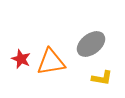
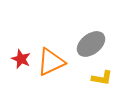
orange triangle: rotated 16 degrees counterclockwise
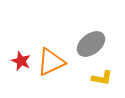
red star: moved 2 px down
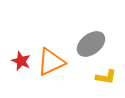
yellow L-shape: moved 4 px right, 1 px up
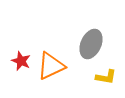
gray ellipse: rotated 28 degrees counterclockwise
orange triangle: moved 4 px down
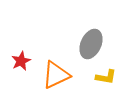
red star: rotated 24 degrees clockwise
orange triangle: moved 5 px right, 9 px down
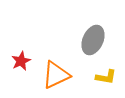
gray ellipse: moved 2 px right, 4 px up
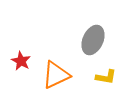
red star: rotated 18 degrees counterclockwise
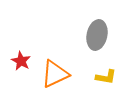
gray ellipse: moved 4 px right, 5 px up; rotated 12 degrees counterclockwise
orange triangle: moved 1 px left, 1 px up
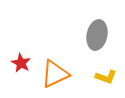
red star: moved 2 px down
yellow L-shape: rotated 10 degrees clockwise
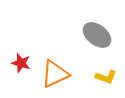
gray ellipse: rotated 64 degrees counterclockwise
red star: rotated 12 degrees counterclockwise
